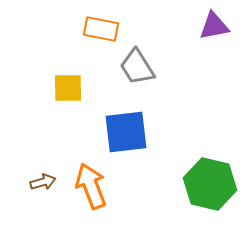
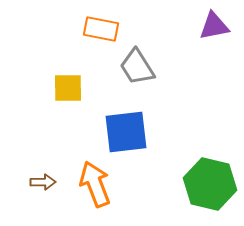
brown arrow: rotated 15 degrees clockwise
orange arrow: moved 4 px right, 2 px up
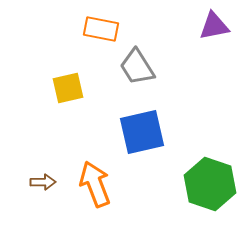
yellow square: rotated 12 degrees counterclockwise
blue square: moved 16 px right; rotated 6 degrees counterclockwise
green hexagon: rotated 6 degrees clockwise
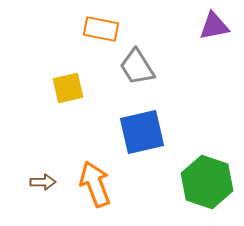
green hexagon: moved 3 px left, 2 px up
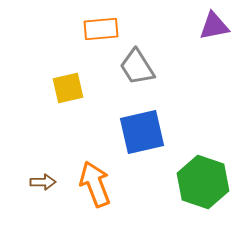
orange rectangle: rotated 16 degrees counterclockwise
green hexagon: moved 4 px left
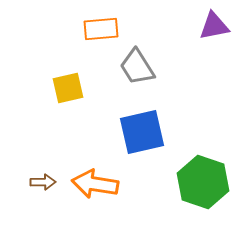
orange arrow: rotated 60 degrees counterclockwise
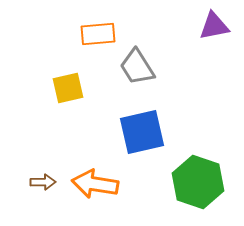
orange rectangle: moved 3 px left, 5 px down
green hexagon: moved 5 px left
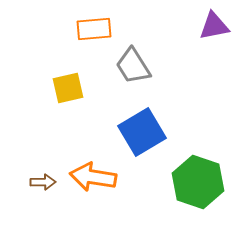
orange rectangle: moved 4 px left, 5 px up
gray trapezoid: moved 4 px left, 1 px up
blue square: rotated 18 degrees counterclockwise
orange arrow: moved 2 px left, 7 px up
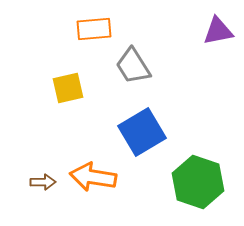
purple triangle: moved 4 px right, 5 px down
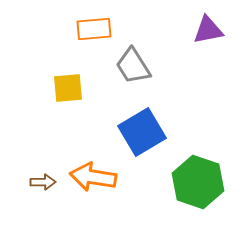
purple triangle: moved 10 px left, 1 px up
yellow square: rotated 8 degrees clockwise
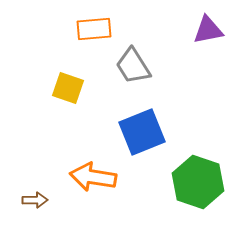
yellow square: rotated 24 degrees clockwise
blue square: rotated 9 degrees clockwise
brown arrow: moved 8 px left, 18 px down
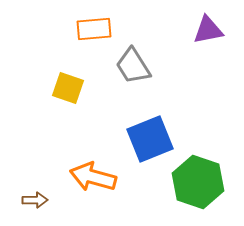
blue square: moved 8 px right, 7 px down
orange arrow: rotated 6 degrees clockwise
